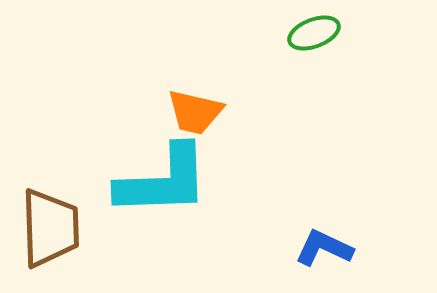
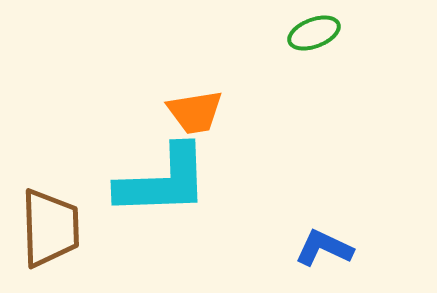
orange trapezoid: rotated 22 degrees counterclockwise
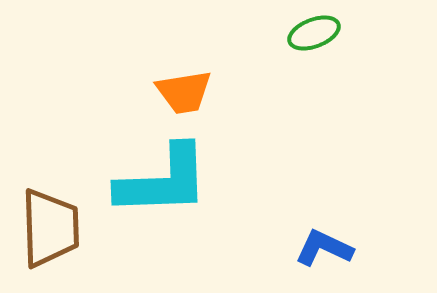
orange trapezoid: moved 11 px left, 20 px up
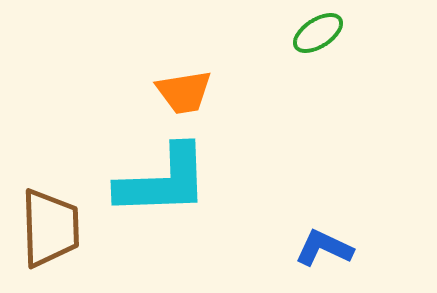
green ellipse: moved 4 px right; rotated 12 degrees counterclockwise
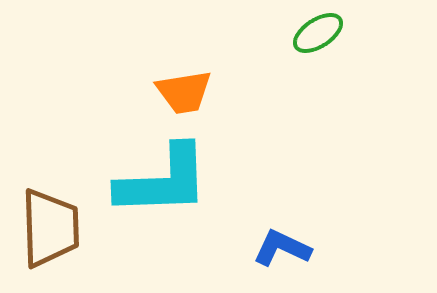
blue L-shape: moved 42 px left
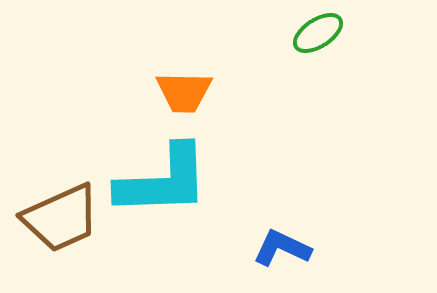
orange trapezoid: rotated 10 degrees clockwise
brown trapezoid: moved 11 px right, 10 px up; rotated 68 degrees clockwise
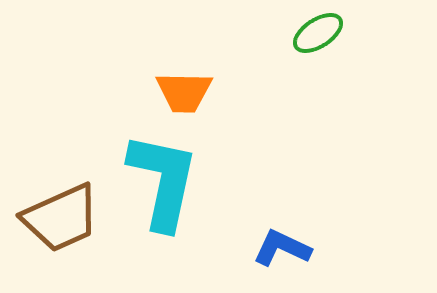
cyan L-shape: rotated 76 degrees counterclockwise
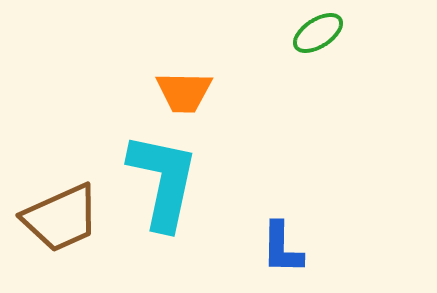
blue L-shape: rotated 114 degrees counterclockwise
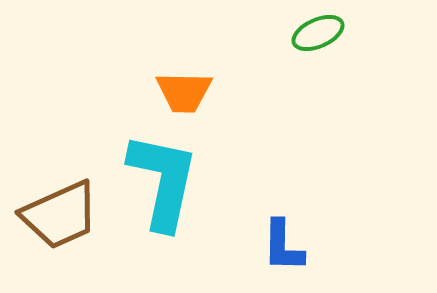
green ellipse: rotated 9 degrees clockwise
brown trapezoid: moved 1 px left, 3 px up
blue L-shape: moved 1 px right, 2 px up
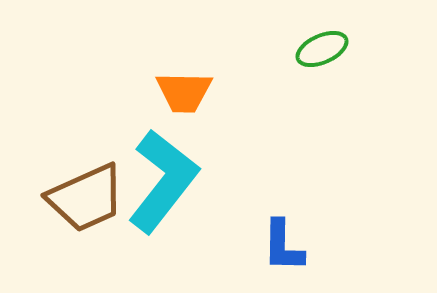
green ellipse: moved 4 px right, 16 px down
cyan L-shape: rotated 26 degrees clockwise
brown trapezoid: moved 26 px right, 17 px up
